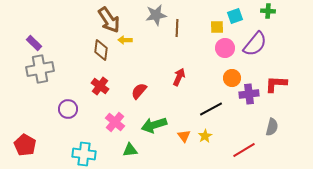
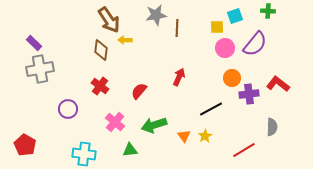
red L-shape: moved 2 px right; rotated 35 degrees clockwise
gray semicircle: rotated 12 degrees counterclockwise
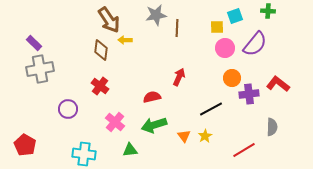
red semicircle: moved 13 px right, 6 px down; rotated 36 degrees clockwise
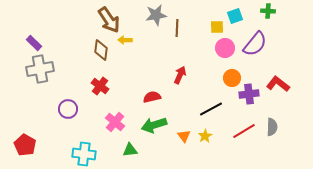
red arrow: moved 1 px right, 2 px up
red line: moved 19 px up
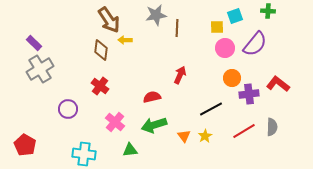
gray cross: rotated 20 degrees counterclockwise
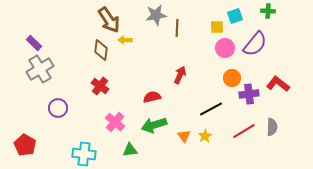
purple circle: moved 10 px left, 1 px up
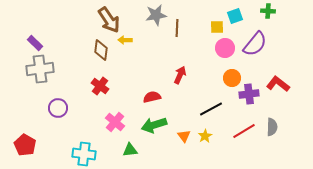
purple rectangle: moved 1 px right
gray cross: rotated 24 degrees clockwise
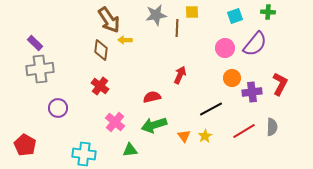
green cross: moved 1 px down
yellow square: moved 25 px left, 15 px up
red L-shape: moved 2 px right; rotated 80 degrees clockwise
purple cross: moved 3 px right, 2 px up
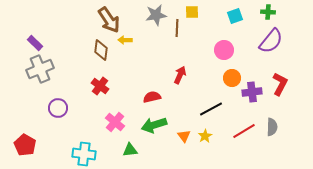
purple semicircle: moved 16 px right, 3 px up
pink circle: moved 1 px left, 2 px down
gray cross: rotated 16 degrees counterclockwise
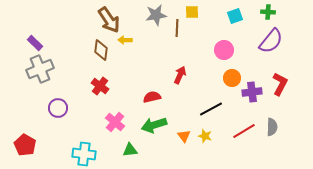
yellow star: rotated 24 degrees counterclockwise
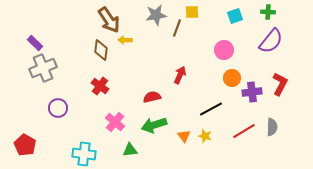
brown line: rotated 18 degrees clockwise
gray cross: moved 3 px right, 1 px up
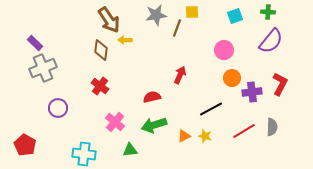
orange triangle: rotated 40 degrees clockwise
